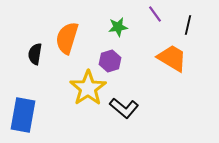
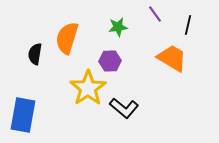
purple hexagon: rotated 15 degrees clockwise
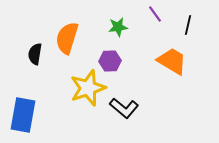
orange trapezoid: moved 3 px down
yellow star: rotated 15 degrees clockwise
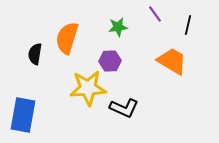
yellow star: rotated 15 degrees clockwise
black L-shape: rotated 16 degrees counterclockwise
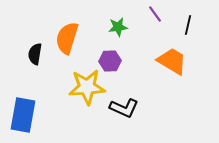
yellow star: moved 1 px left, 1 px up
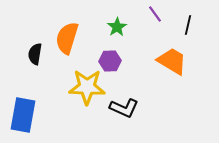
green star: moved 1 px left; rotated 24 degrees counterclockwise
yellow star: rotated 6 degrees clockwise
